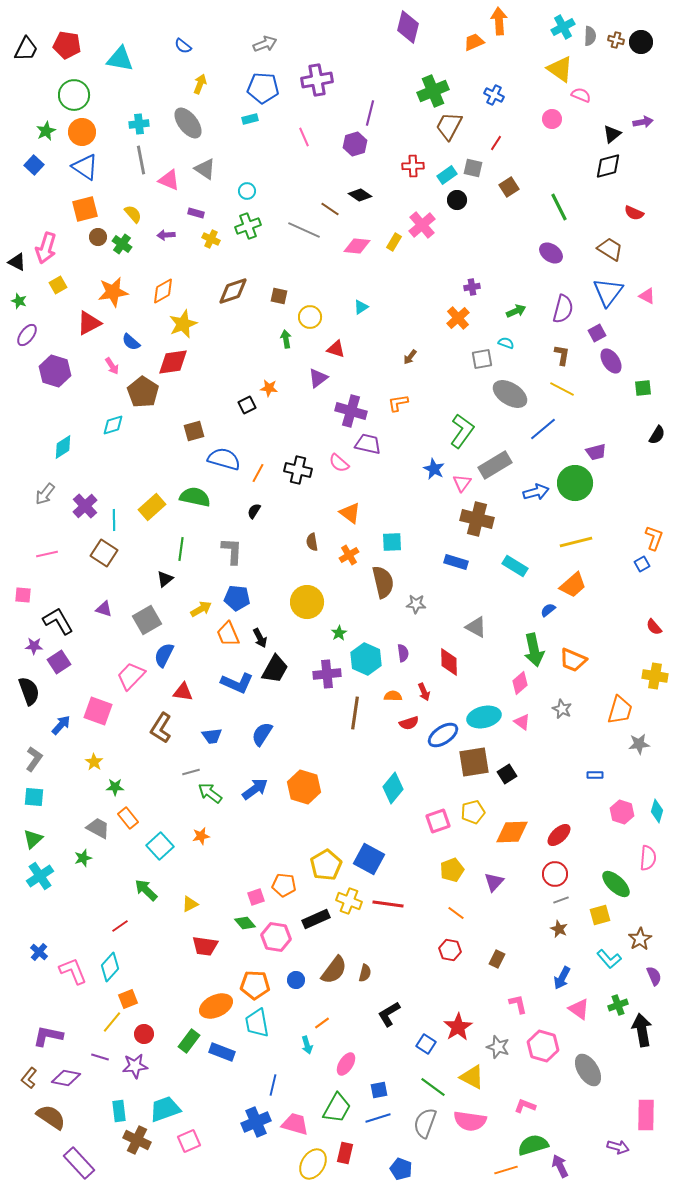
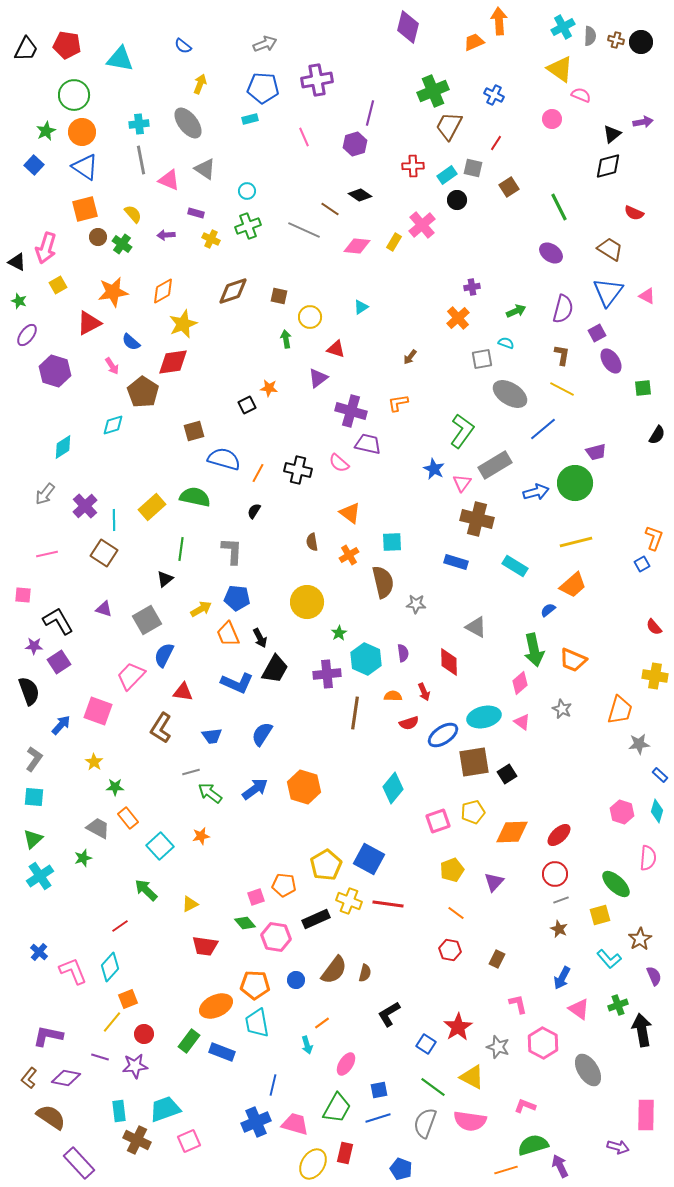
blue rectangle at (595, 775): moved 65 px right; rotated 42 degrees clockwise
pink hexagon at (543, 1046): moved 3 px up; rotated 12 degrees clockwise
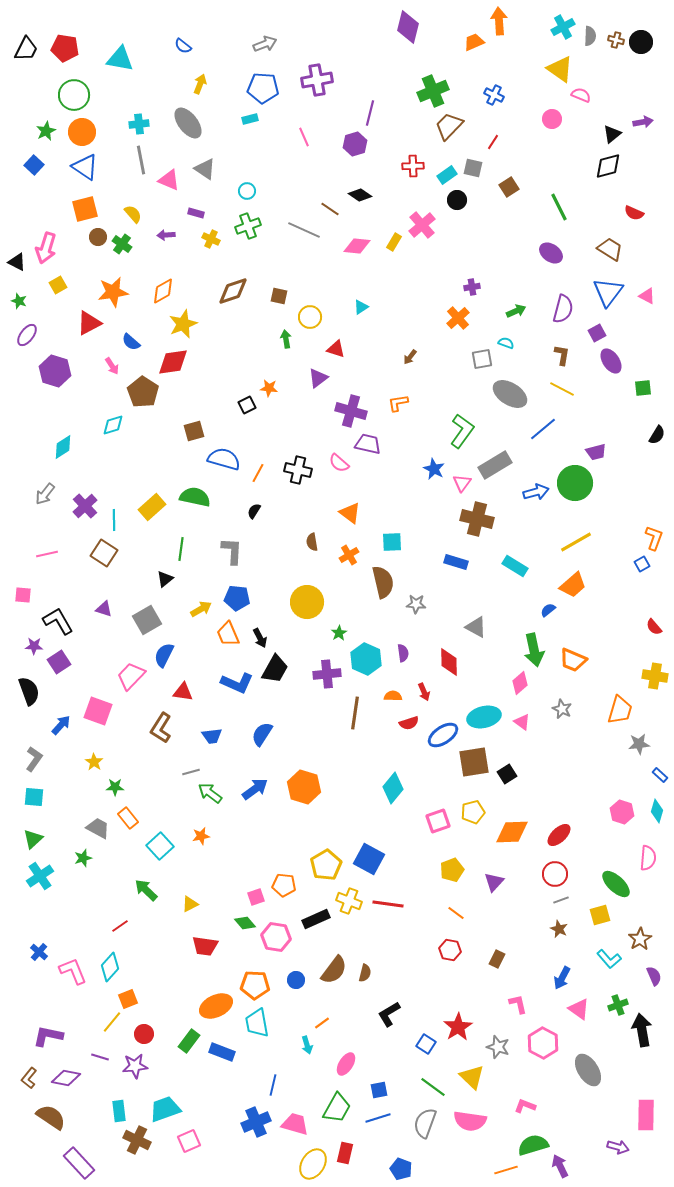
red pentagon at (67, 45): moved 2 px left, 3 px down
brown trapezoid at (449, 126): rotated 16 degrees clockwise
red line at (496, 143): moved 3 px left, 1 px up
yellow line at (576, 542): rotated 16 degrees counterclockwise
yellow triangle at (472, 1077): rotated 16 degrees clockwise
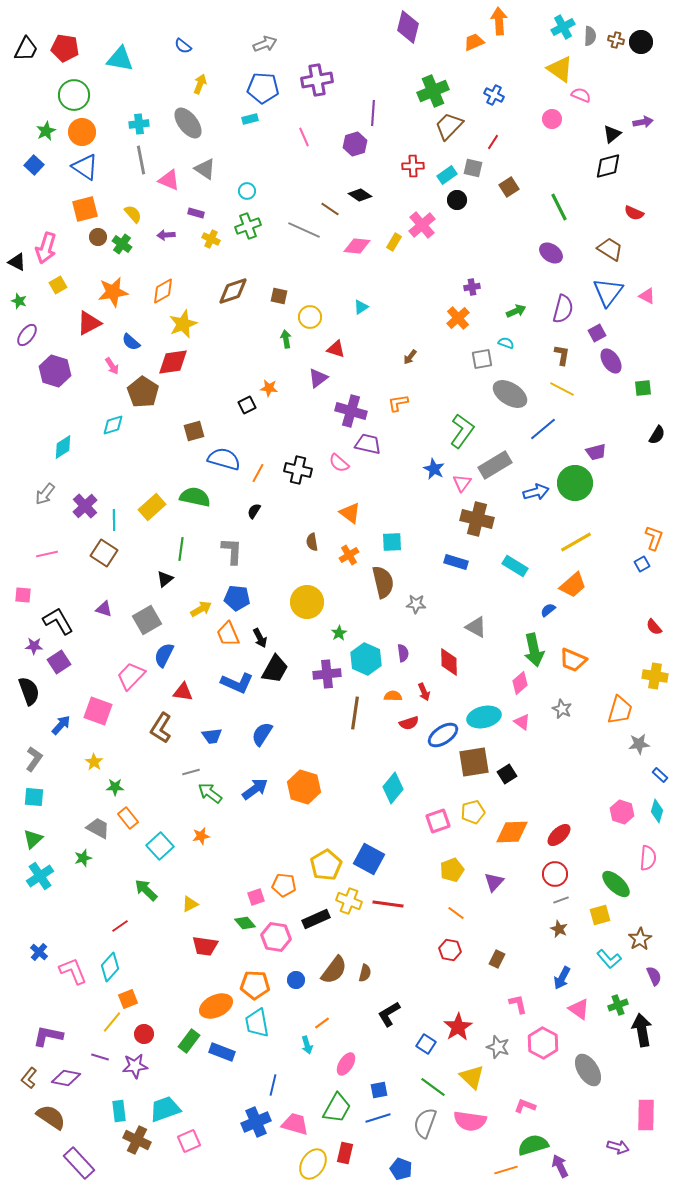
purple line at (370, 113): moved 3 px right; rotated 10 degrees counterclockwise
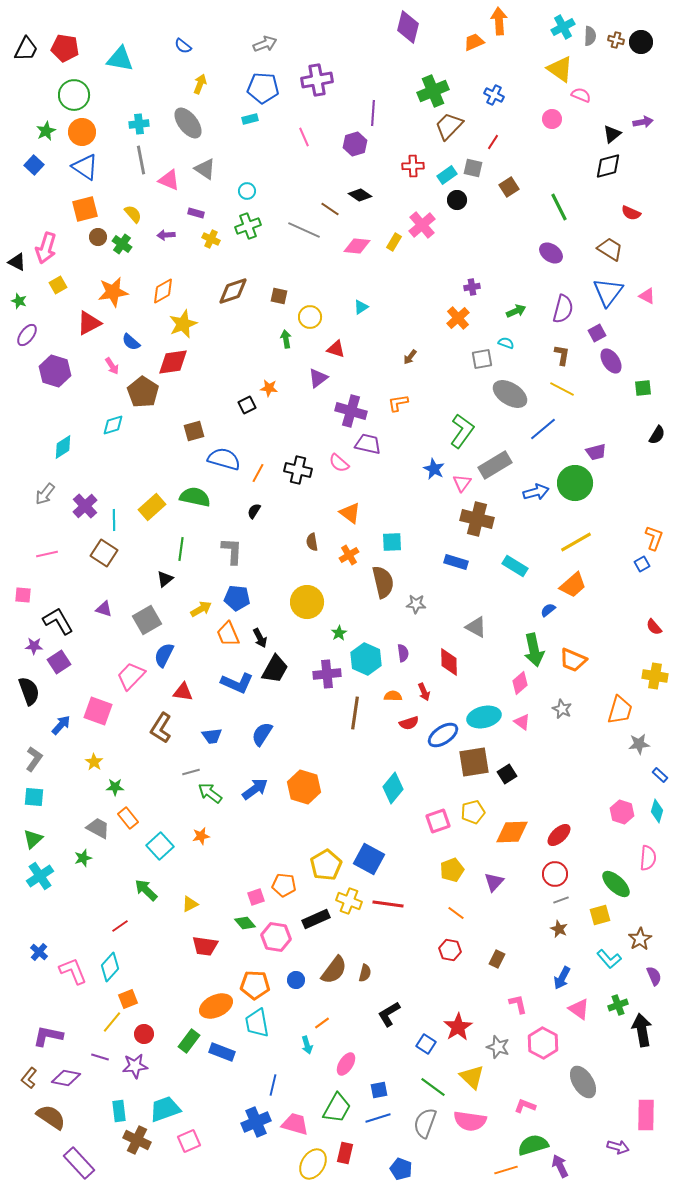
red semicircle at (634, 213): moved 3 px left
gray ellipse at (588, 1070): moved 5 px left, 12 px down
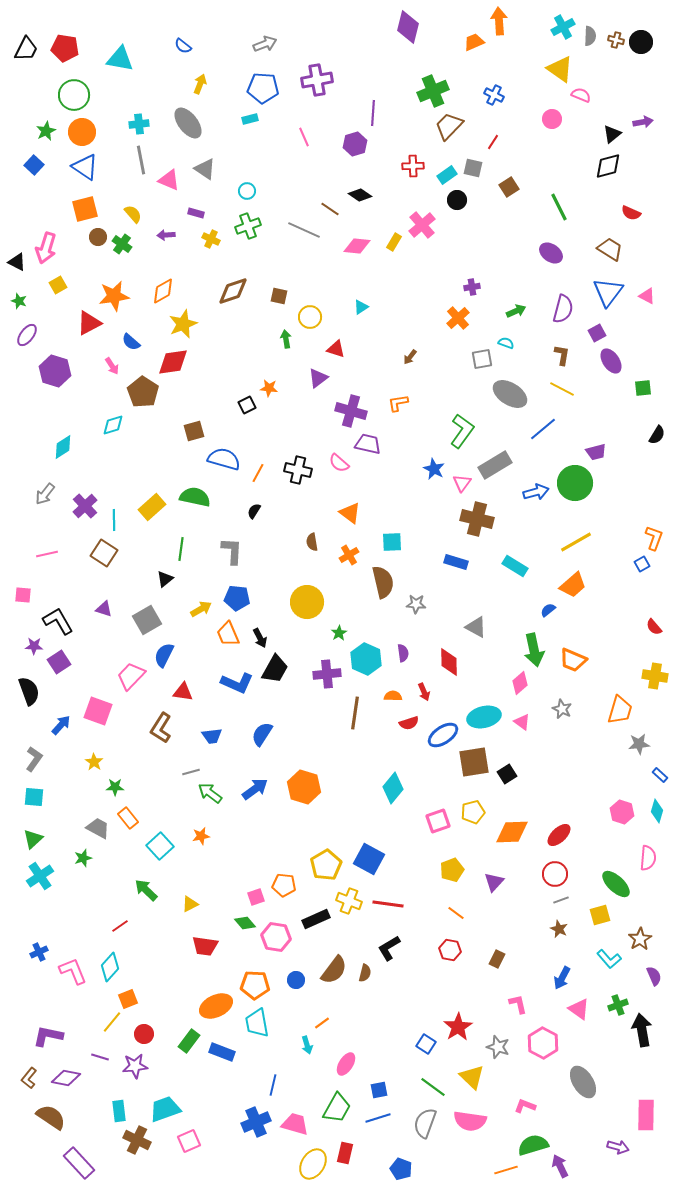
orange star at (113, 292): moved 1 px right, 4 px down
blue cross at (39, 952): rotated 24 degrees clockwise
black L-shape at (389, 1014): moved 66 px up
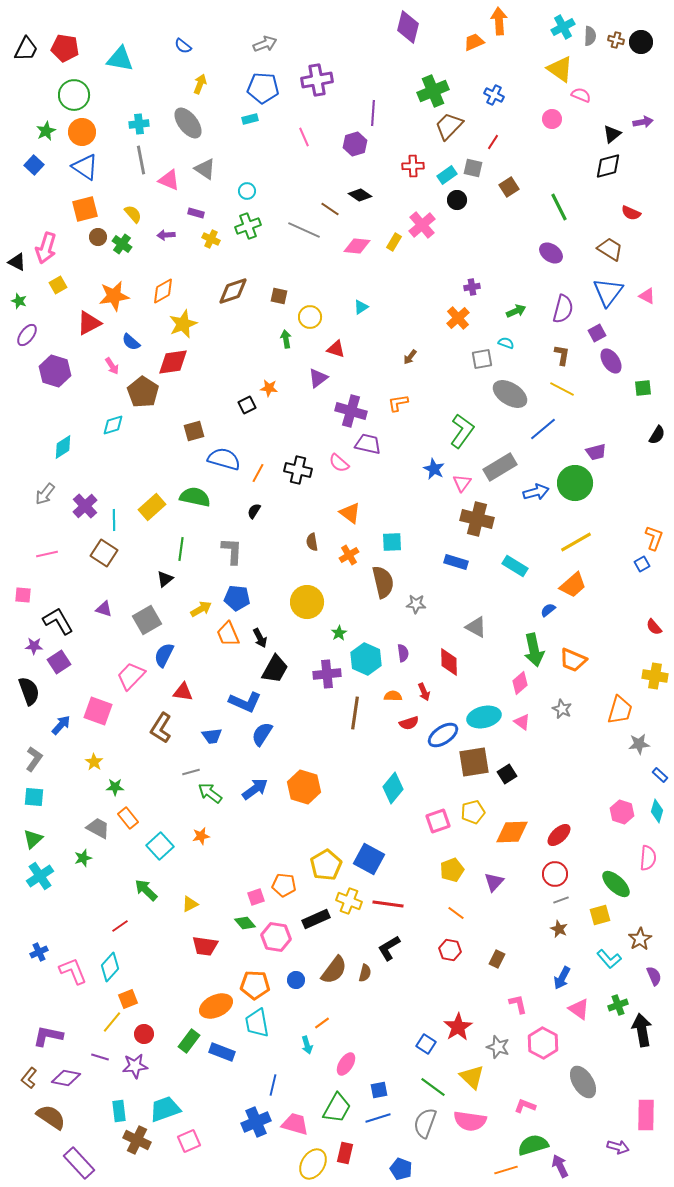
gray rectangle at (495, 465): moved 5 px right, 2 px down
blue L-shape at (237, 683): moved 8 px right, 19 px down
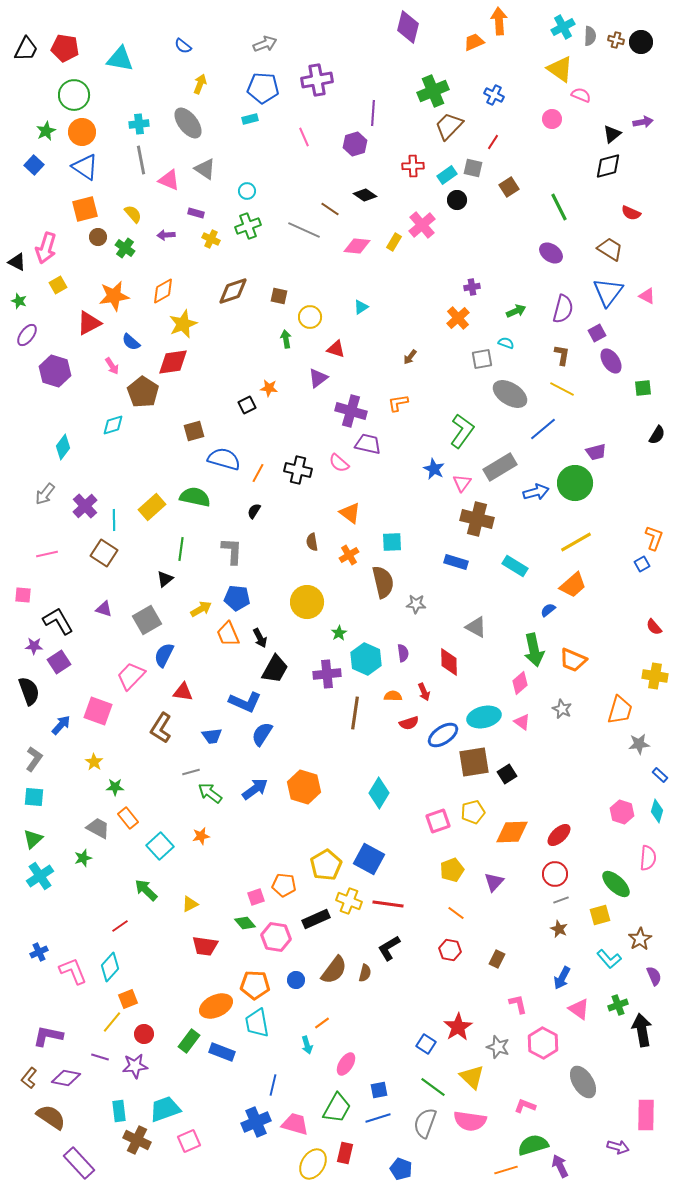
black diamond at (360, 195): moved 5 px right
green cross at (122, 244): moved 3 px right, 4 px down
cyan diamond at (63, 447): rotated 20 degrees counterclockwise
cyan diamond at (393, 788): moved 14 px left, 5 px down; rotated 8 degrees counterclockwise
